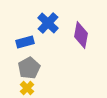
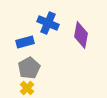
blue cross: rotated 20 degrees counterclockwise
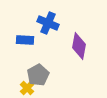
purple diamond: moved 2 px left, 11 px down
blue rectangle: moved 2 px up; rotated 18 degrees clockwise
gray pentagon: moved 9 px right, 7 px down
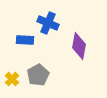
yellow cross: moved 15 px left, 9 px up
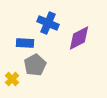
blue rectangle: moved 3 px down
purple diamond: moved 8 px up; rotated 52 degrees clockwise
gray pentagon: moved 3 px left, 10 px up
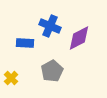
blue cross: moved 2 px right, 3 px down
gray pentagon: moved 17 px right, 6 px down
yellow cross: moved 1 px left, 1 px up
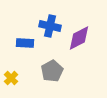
blue cross: rotated 10 degrees counterclockwise
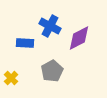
blue cross: rotated 15 degrees clockwise
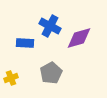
purple diamond: rotated 12 degrees clockwise
gray pentagon: moved 1 px left, 2 px down
yellow cross: rotated 24 degrees clockwise
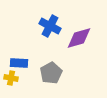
blue rectangle: moved 6 px left, 20 px down
yellow cross: rotated 32 degrees clockwise
